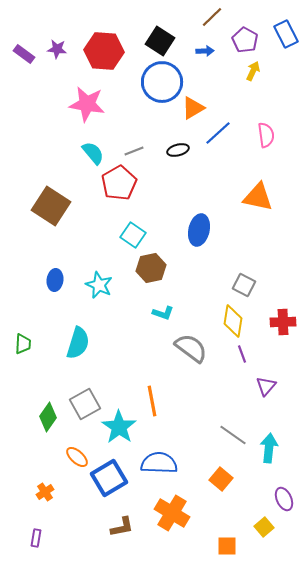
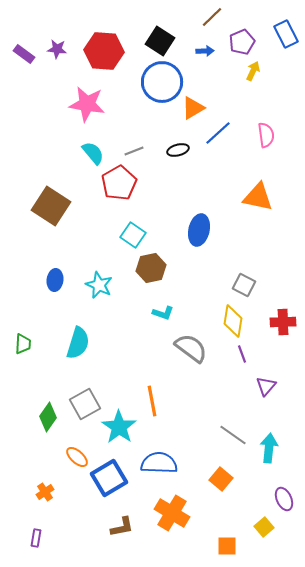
purple pentagon at (245, 40): moved 3 px left, 2 px down; rotated 20 degrees clockwise
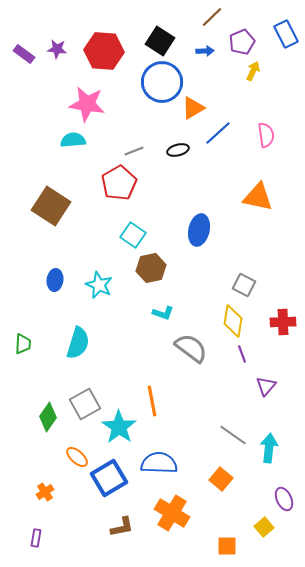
cyan semicircle at (93, 153): moved 20 px left, 13 px up; rotated 55 degrees counterclockwise
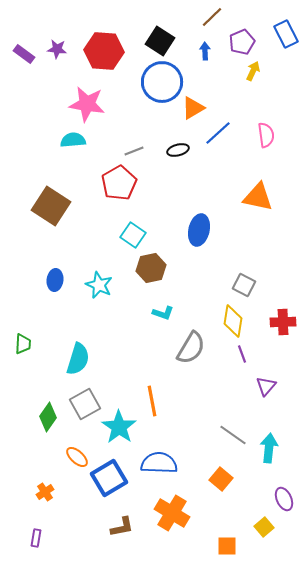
blue arrow at (205, 51): rotated 90 degrees counterclockwise
cyan semicircle at (78, 343): moved 16 px down
gray semicircle at (191, 348): rotated 84 degrees clockwise
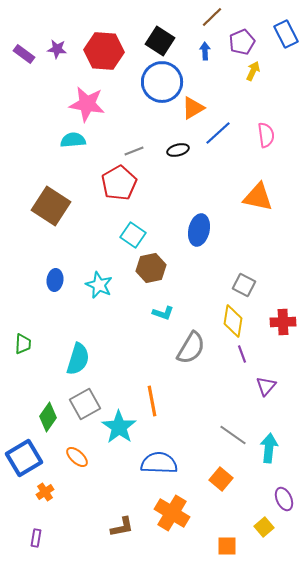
blue square at (109, 478): moved 85 px left, 20 px up
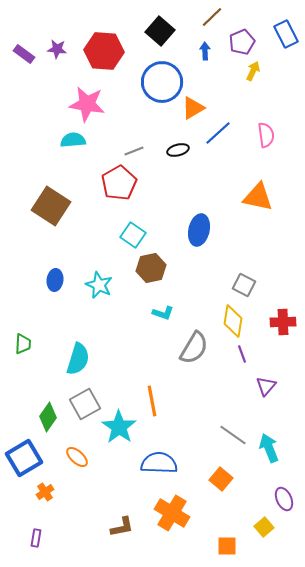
black square at (160, 41): moved 10 px up; rotated 8 degrees clockwise
gray semicircle at (191, 348): moved 3 px right
cyan arrow at (269, 448): rotated 28 degrees counterclockwise
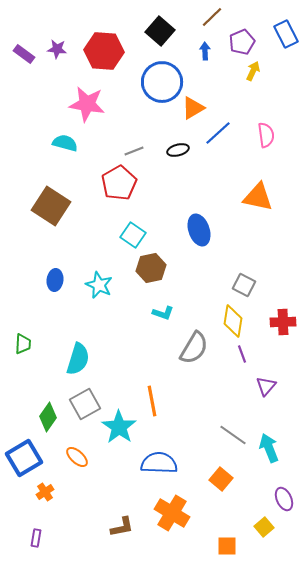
cyan semicircle at (73, 140): moved 8 px left, 3 px down; rotated 20 degrees clockwise
blue ellipse at (199, 230): rotated 32 degrees counterclockwise
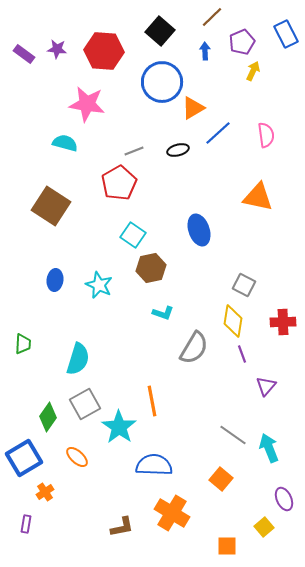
blue semicircle at (159, 463): moved 5 px left, 2 px down
purple rectangle at (36, 538): moved 10 px left, 14 px up
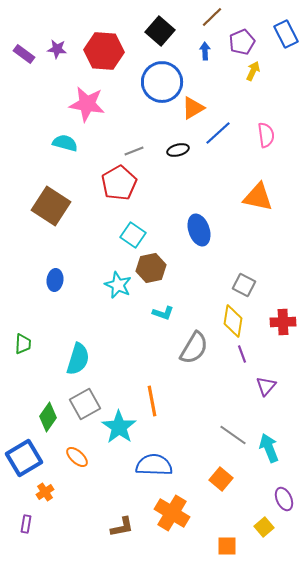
cyan star at (99, 285): moved 19 px right
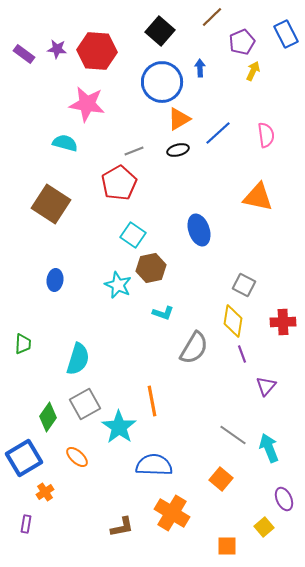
red hexagon at (104, 51): moved 7 px left
blue arrow at (205, 51): moved 5 px left, 17 px down
orange triangle at (193, 108): moved 14 px left, 11 px down
brown square at (51, 206): moved 2 px up
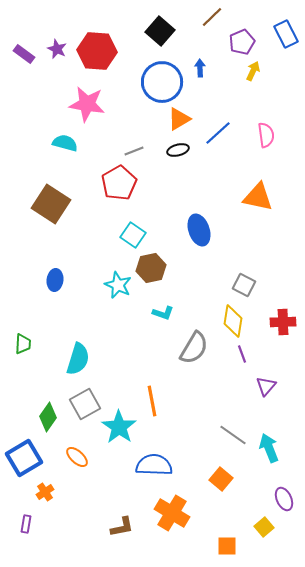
purple star at (57, 49): rotated 18 degrees clockwise
